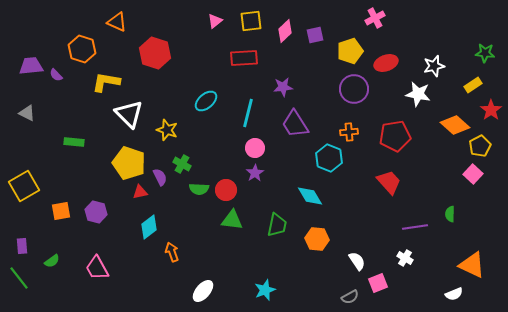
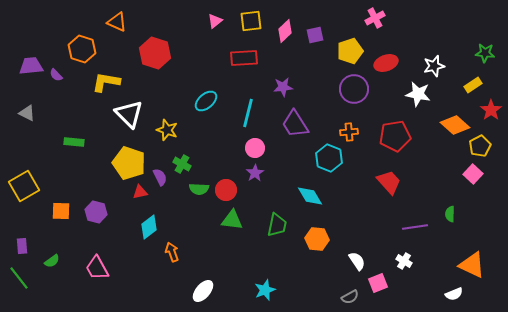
orange square at (61, 211): rotated 12 degrees clockwise
white cross at (405, 258): moved 1 px left, 3 px down
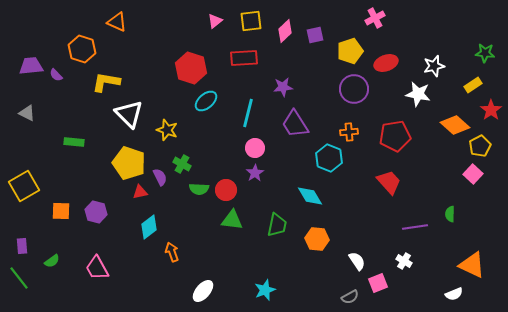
red hexagon at (155, 53): moved 36 px right, 15 px down
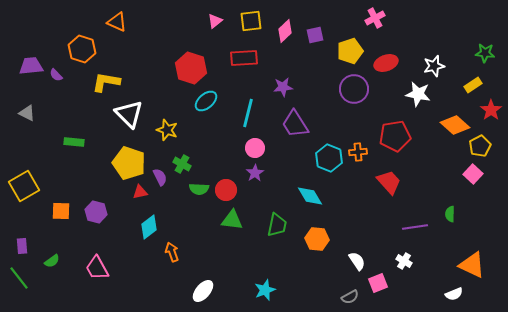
orange cross at (349, 132): moved 9 px right, 20 px down
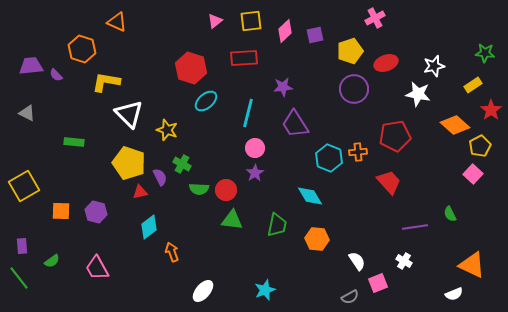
green semicircle at (450, 214): rotated 28 degrees counterclockwise
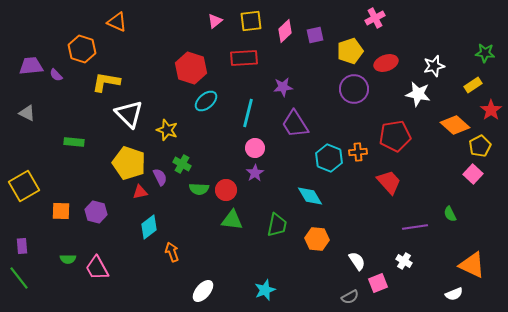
green semicircle at (52, 261): moved 16 px right, 2 px up; rotated 35 degrees clockwise
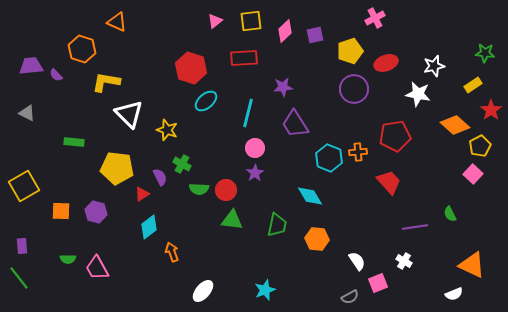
yellow pentagon at (129, 163): moved 12 px left, 5 px down; rotated 12 degrees counterclockwise
red triangle at (140, 192): moved 2 px right, 2 px down; rotated 21 degrees counterclockwise
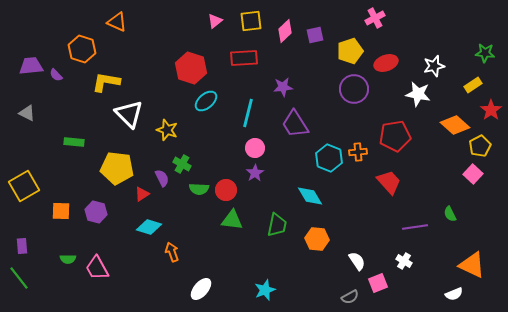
purple semicircle at (160, 177): moved 2 px right, 1 px down
cyan diamond at (149, 227): rotated 55 degrees clockwise
white ellipse at (203, 291): moved 2 px left, 2 px up
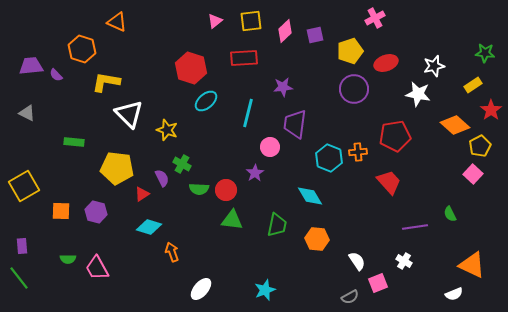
purple trapezoid at (295, 124): rotated 40 degrees clockwise
pink circle at (255, 148): moved 15 px right, 1 px up
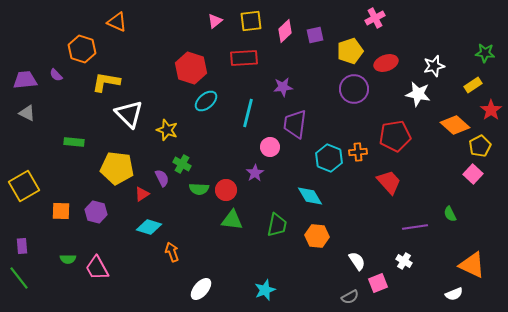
purple trapezoid at (31, 66): moved 6 px left, 14 px down
orange hexagon at (317, 239): moved 3 px up
